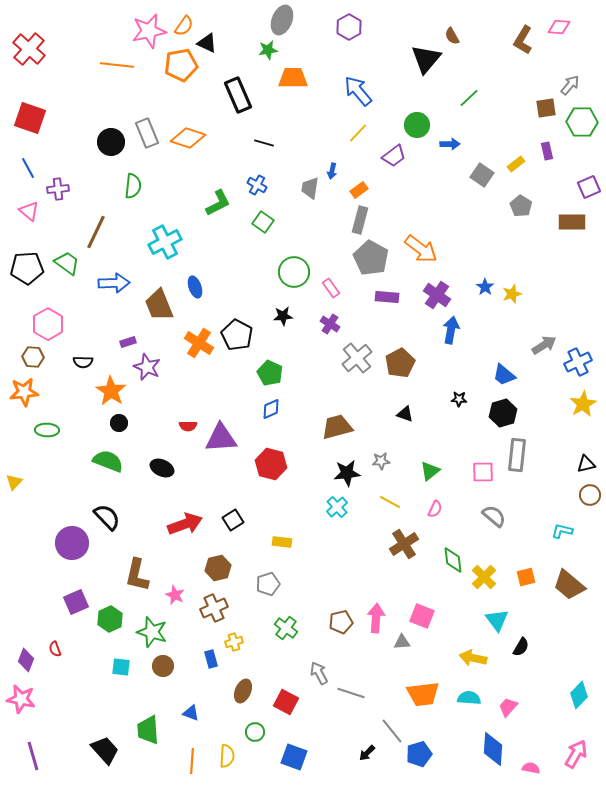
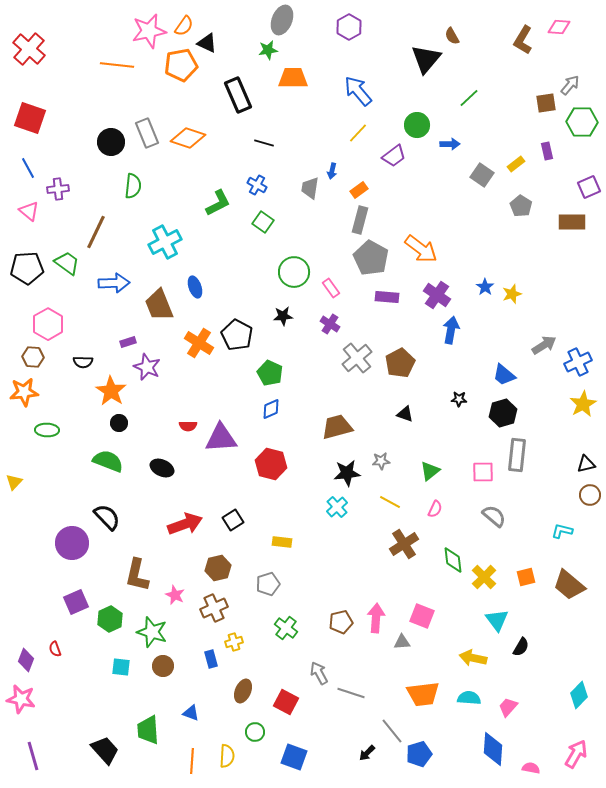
brown square at (546, 108): moved 5 px up
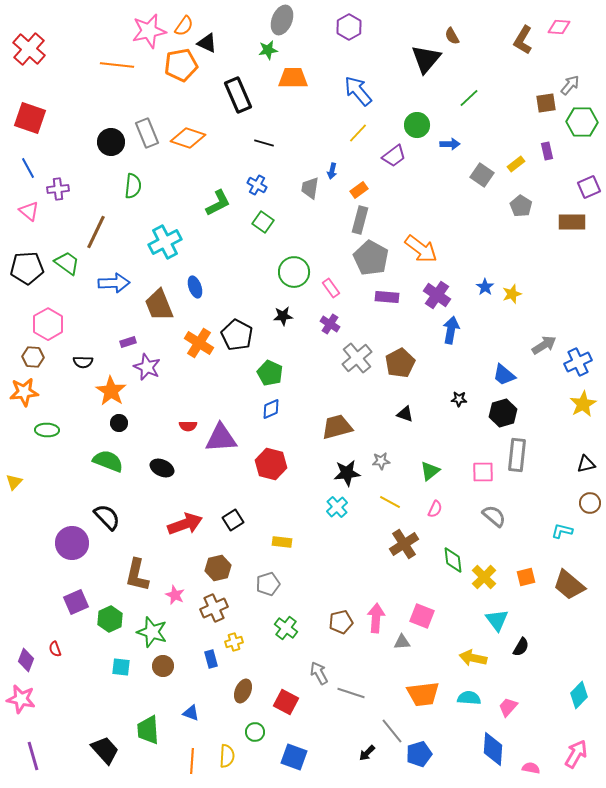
brown circle at (590, 495): moved 8 px down
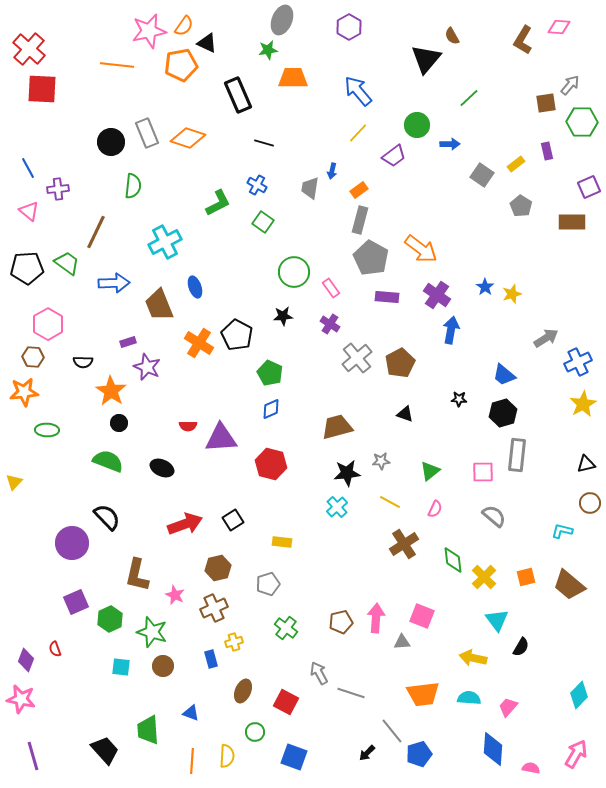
red square at (30, 118): moved 12 px right, 29 px up; rotated 16 degrees counterclockwise
gray arrow at (544, 345): moved 2 px right, 7 px up
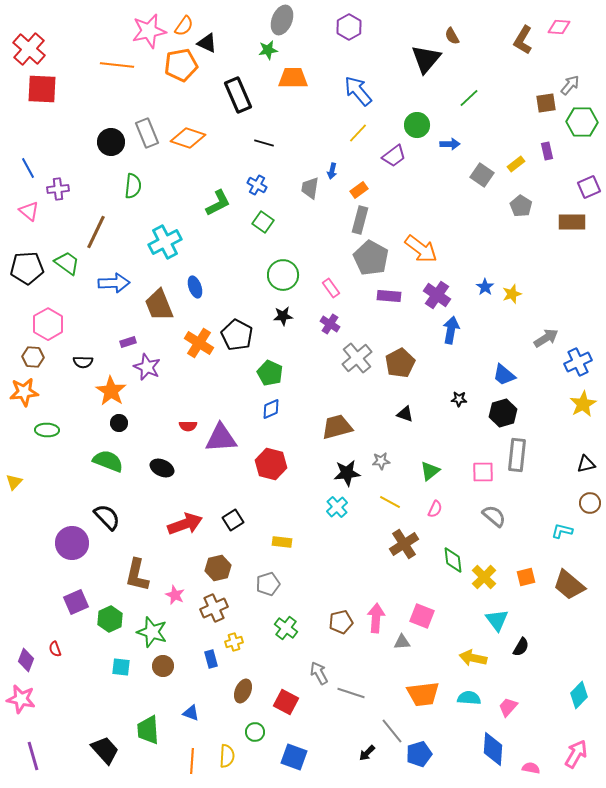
green circle at (294, 272): moved 11 px left, 3 px down
purple rectangle at (387, 297): moved 2 px right, 1 px up
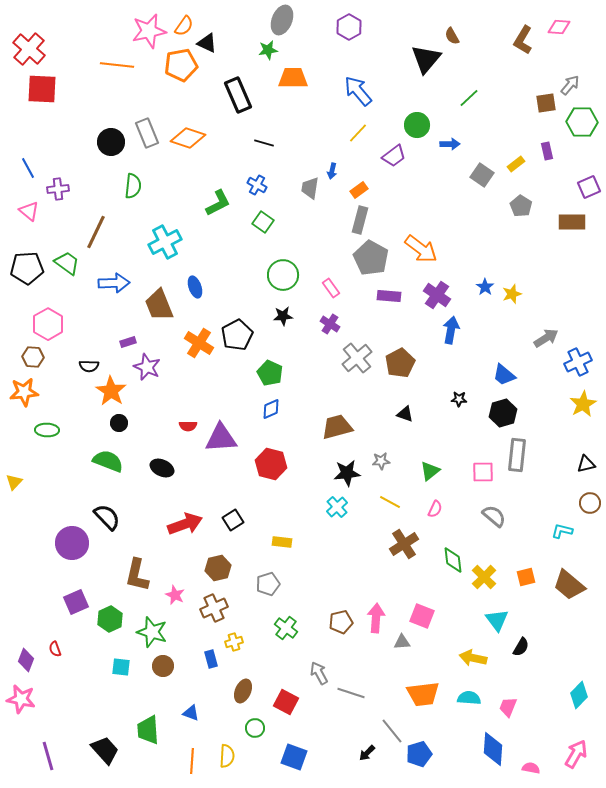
black pentagon at (237, 335): rotated 16 degrees clockwise
black semicircle at (83, 362): moved 6 px right, 4 px down
pink trapezoid at (508, 707): rotated 20 degrees counterclockwise
green circle at (255, 732): moved 4 px up
purple line at (33, 756): moved 15 px right
